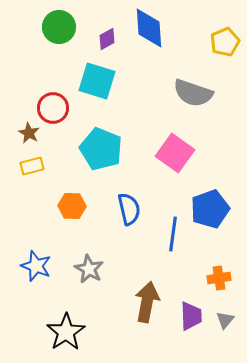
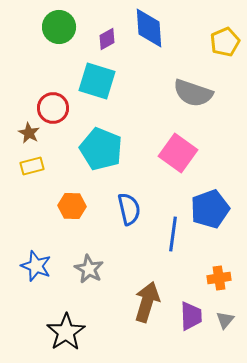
pink square: moved 3 px right
brown arrow: rotated 6 degrees clockwise
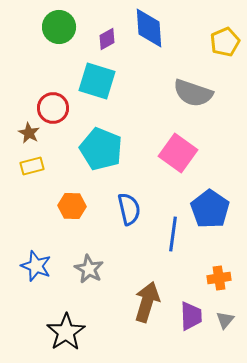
blue pentagon: rotated 18 degrees counterclockwise
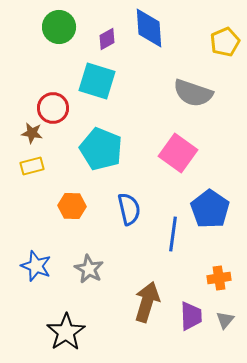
brown star: moved 3 px right; rotated 20 degrees counterclockwise
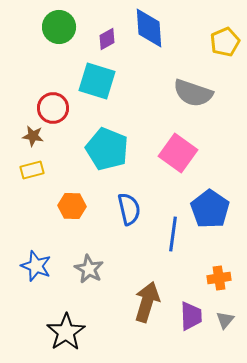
brown star: moved 1 px right, 3 px down
cyan pentagon: moved 6 px right
yellow rectangle: moved 4 px down
